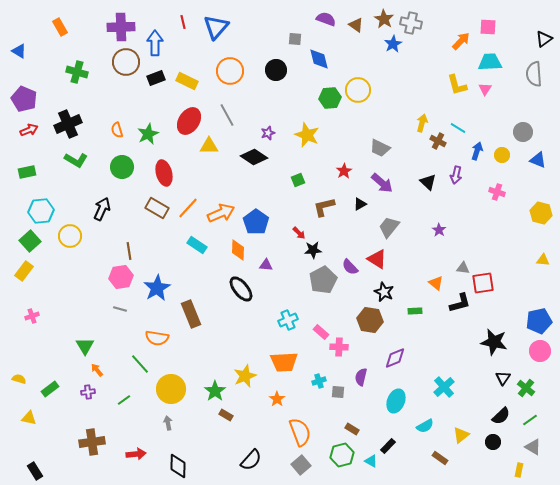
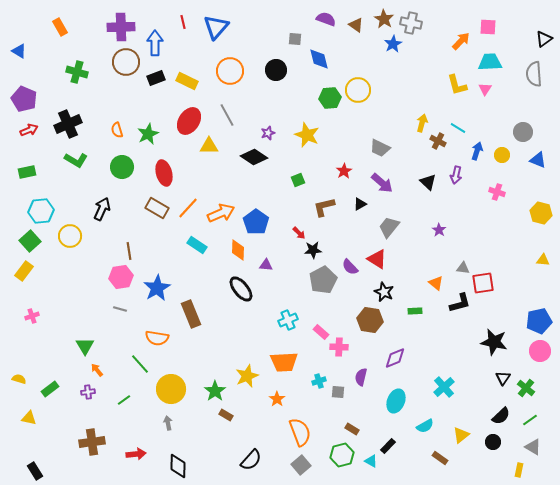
yellow star at (245, 376): moved 2 px right
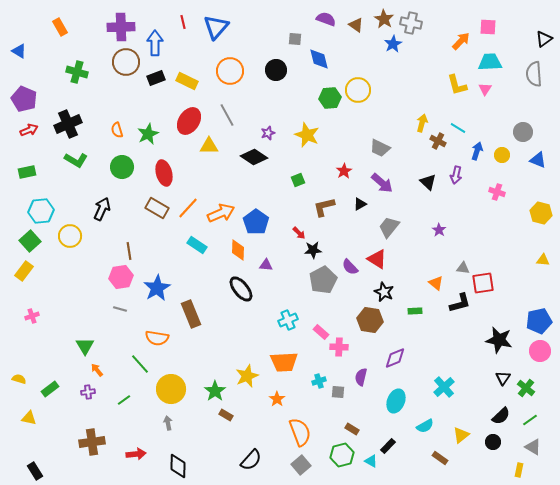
black star at (494, 342): moved 5 px right, 2 px up
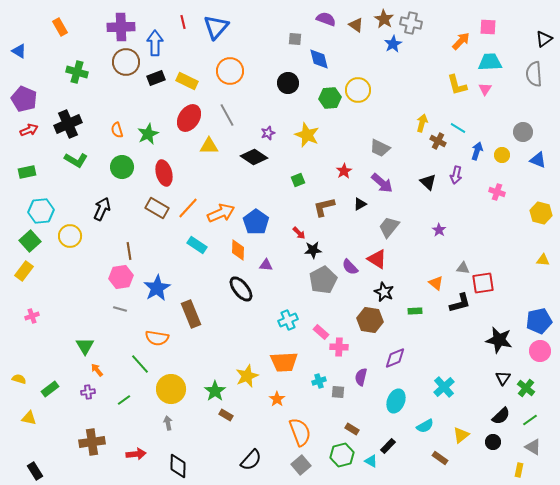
black circle at (276, 70): moved 12 px right, 13 px down
red ellipse at (189, 121): moved 3 px up
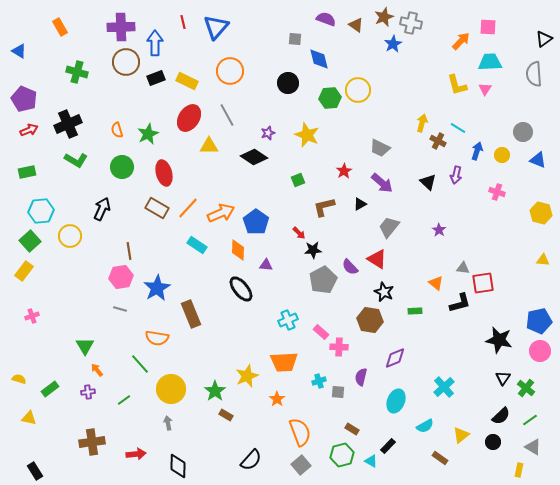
brown star at (384, 19): moved 2 px up; rotated 18 degrees clockwise
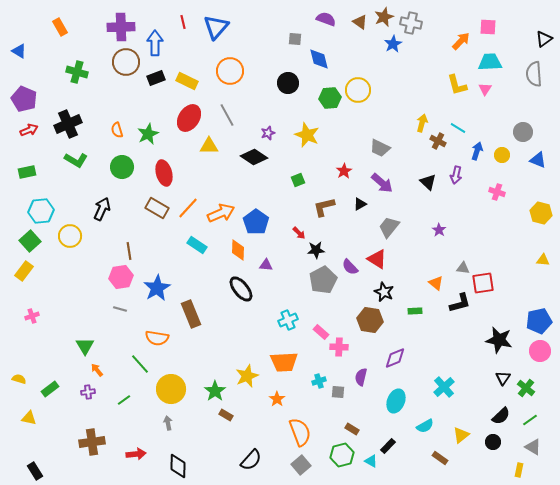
brown triangle at (356, 25): moved 4 px right, 3 px up
black star at (313, 250): moved 3 px right
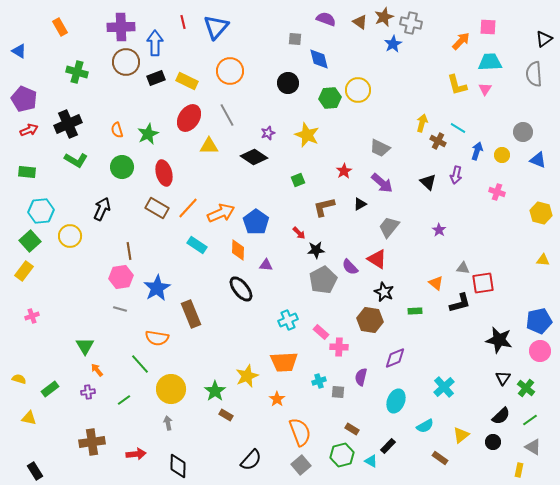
green rectangle at (27, 172): rotated 18 degrees clockwise
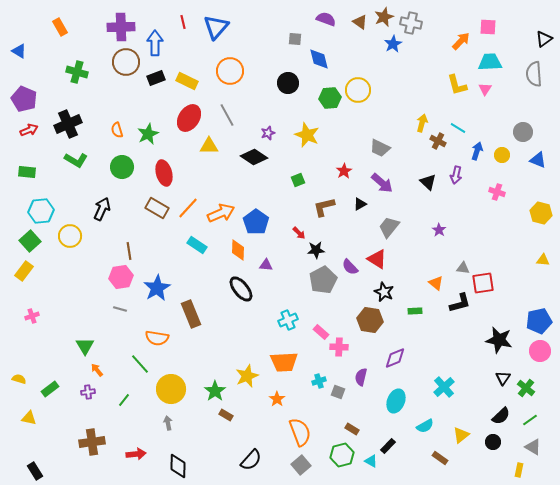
gray square at (338, 392): rotated 16 degrees clockwise
green line at (124, 400): rotated 16 degrees counterclockwise
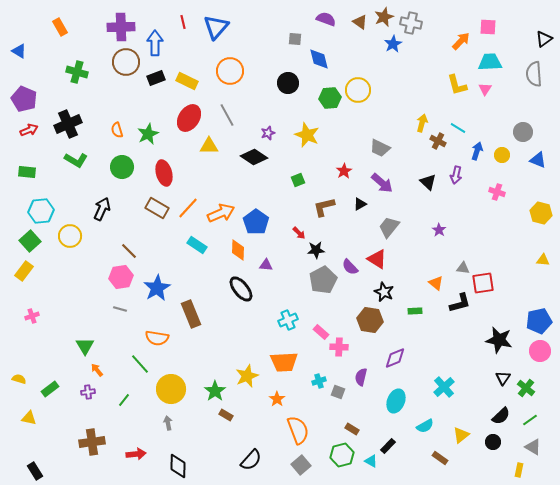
brown line at (129, 251): rotated 36 degrees counterclockwise
orange semicircle at (300, 432): moved 2 px left, 2 px up
